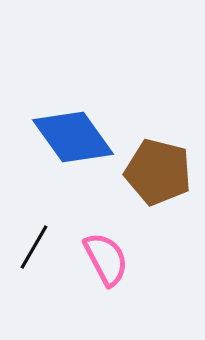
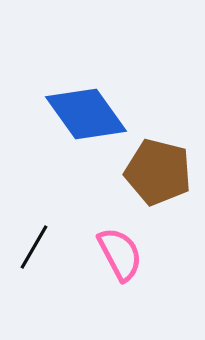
blue diamond: moved 13 px right, 23 px up
pink semicircle: moved 14 px right, 5 px up
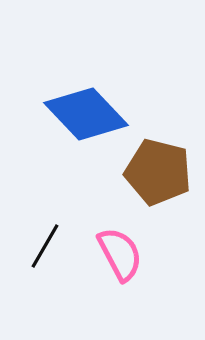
blue diamond: rotated 8 degrees counterclockwise
black line: moved 11 px right, 1 px up
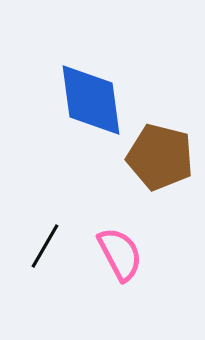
blue diamond: moved 5 px right, 14 px up; rotated 36 degrees clockwise
brown pentagon: moved 2 px right, 15 px up
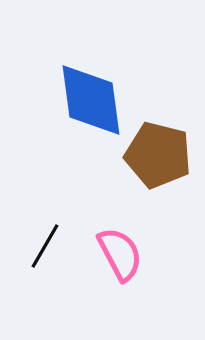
brown pentagon: moved 2 px left, 2 px up
